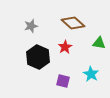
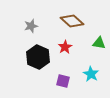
brown diamond: moved 1 px left, 2 px up
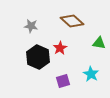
gray star: rotated 24 degrees clockwise
red star: moved 5 px left, 1 px down
purple square: rotated 32 degrees counterclockwise
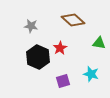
brown diamond: moved 1 px right, 1 px up
cyan star: rotated 14 degrees counterclockwise
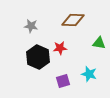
brown diamond: rotated 40 degrees counterclockwise
red star: rotated 24 degrees clockwise
cyan star: moved 2 px left
